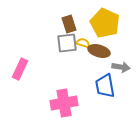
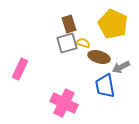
yellow pentagon: moved 8 px right, 1 px down
gray square: rotated 10 degrees counterclockwise
brown ellipse: moved 6 px down
gray arrow: rotated 144 degrees clockwise
pink cross: rotated 36 degrees clockwise
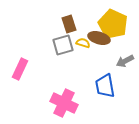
gray square: moved 4 px left, 2 px down
brown ellipse: moved 19 px up
gray arrow: moved 4 px right, 6 px up
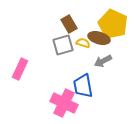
brown rectangle: rotated 12 degrees counterclockwise
gray arrow: moved 22 px left
blue trapezoid: moved 22 px left
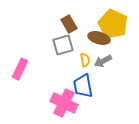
yellow semicircle: moved 2 px right, 17 px down; rotated 64 degrees clockwise
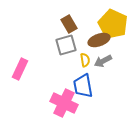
brown ellipse: moved 2 px down; rotated 35 degrees counterclockwise
gray square: moved 3 px right
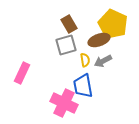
pink rectangle: moved 2 px right, 4 px down
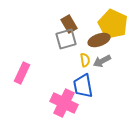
gray square: moved 6 px up
gray arrow: moved 1 px left
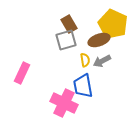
gray square: moved 1 px down
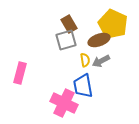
gray arrow: moved 1 px left
pink rectangle: moved 2 px left; rotated 10 degrees counterclockwise
